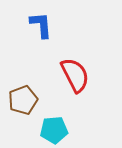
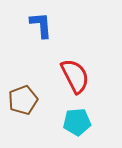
red semicircle: moved 1 px down
cyan pentagon: moved 23 px right, 8 px up
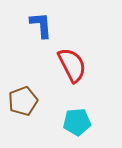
red semicircle: moved 3 px left, 11 px up
brown pentagon: moved 1 px down
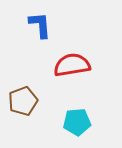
blue L-shape: moved 1 px left
red semicircle: rotated 72 degrees counterclockwise
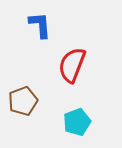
red semicircle: rotated 60 degrees counterclockwise
cyan pentagon: rotated 16 degrees counterclockwise
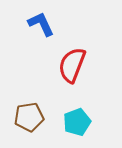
blue L-shape: moved 1 px right, 1 px up; rotated 20 degrees counterclockwise
brown pentagon: moved 6 px right, 16 px down; rotated 12 degrees clockwise
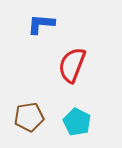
blue L-shape: rotated 60 degrees counterclockwise
cyan pentagon: rotated 24 degrees counterclockwise
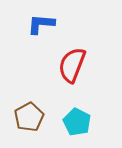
brown pentagon: rotated 20 degrees counterclockwise
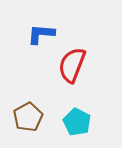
blue L-shape: moved 10 px down
brown pentagon: moved 1 px left
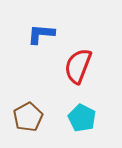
red semicircle: moved 6 px right, 1 px down
cyan pentagon: moved 5 px right, 4 px up
